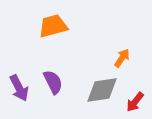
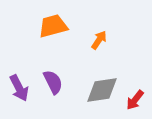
orange arrow: moved 23 px left, 18 px up
red arrow: moved 2 px up
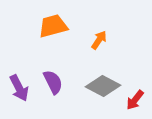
gray diamond: moved 1 px right, 4 px up; rotated 36 degrees clockwise
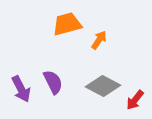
orange trapezoid: moved 14 px right, 2 px up
purple arrow: moved 2 px right, 1 px down
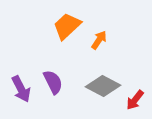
orange trapezoid: moved 2 px down; rotated 28 degrees counterclockwise
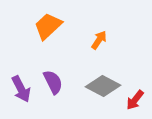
orange trapezoid: moved 19 px left
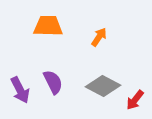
orange trapezoid: rotated 44 degrees clockwise
orange arrow: moved 3 px up
purple arrow: moved 1 px left, 1 px down
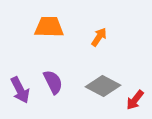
orange trapezoid: moved 1 px right, 1 px down
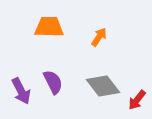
gray diamond: rotated 24 degrees clockwise
purple arrow: moved 1 px right, 1 px down
red arrow: moved 2 px right
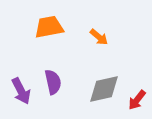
orange trapezoid: rotated 12 degrees counterclockwise
orange arrow: rotated 96 degrees clockwise
purple semicircle: rotated 15 degrees clockwise
gray diamond: moved 1 px right, 3 px down; rotated 64 degrees counterclockwise
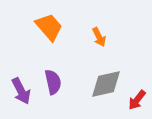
orange trapezoid: rotated 60 degrees clockwise
orange arrow: rotated 24 degrees clockwise
gray diamond: moved 2 px right, 5 px up
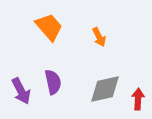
gray diamond: moved 1 px left, 5 px down
red arrow: moved 1 px right, 1 px up; rotated 145 degrees clockwise
